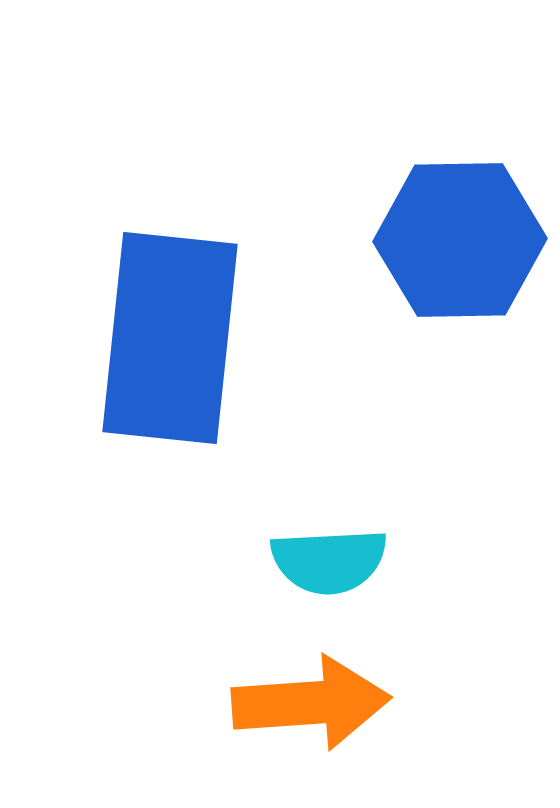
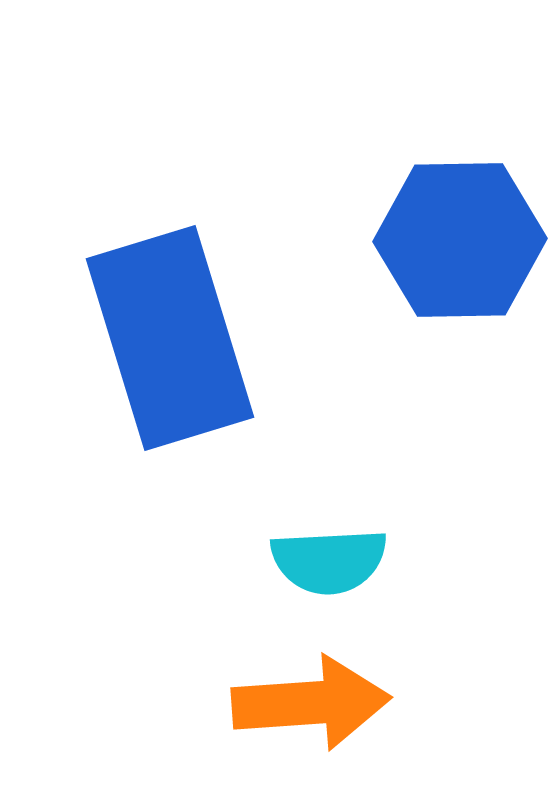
blue rectangle: rotated 23 degrees counterclockwise
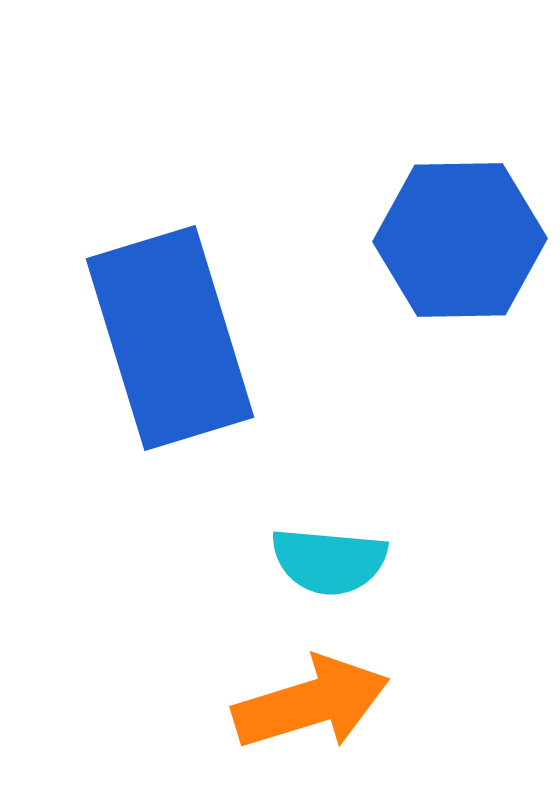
cyan semicircle: rotated 8 degrees clockwise
orange arrow: rotated 13 degrees counterclockwise
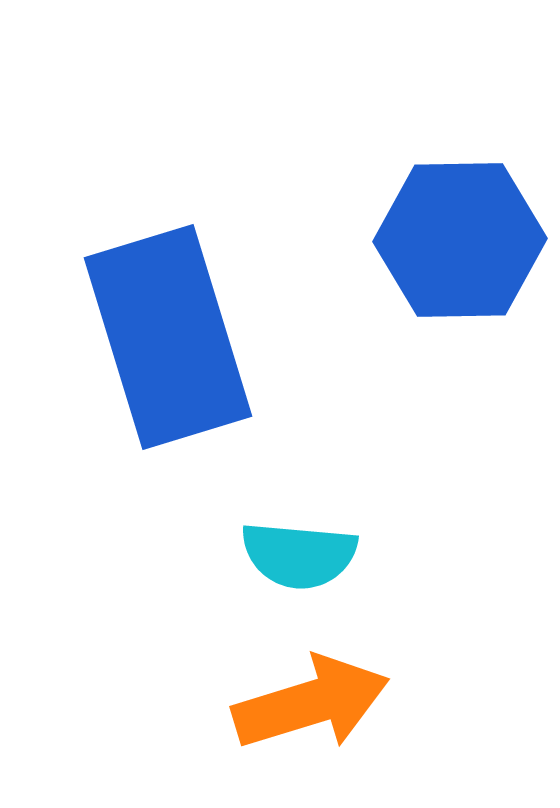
blue rectangle: moved 2 px left, 1 px up
cyan semicircle: moved 30 px left, 6 px up
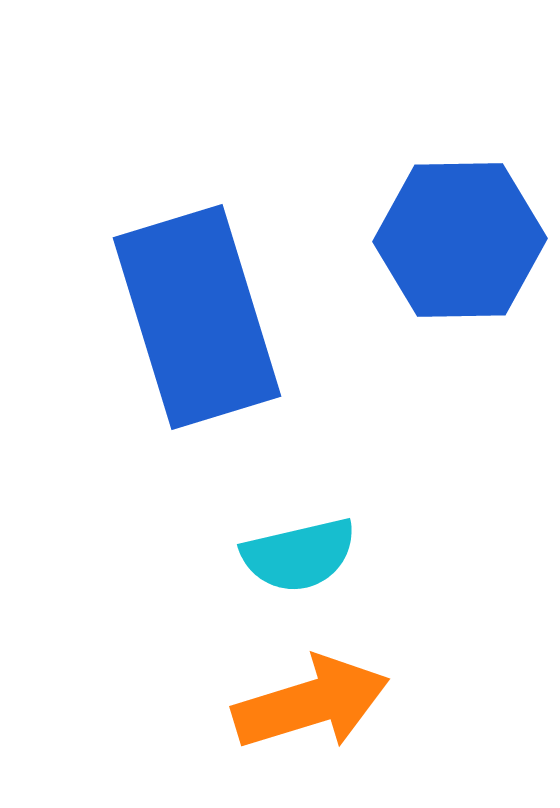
blue rectangle: moved 29 px right, 20 px up
cyan semicircle: rotated 18 degrees counterclockwise
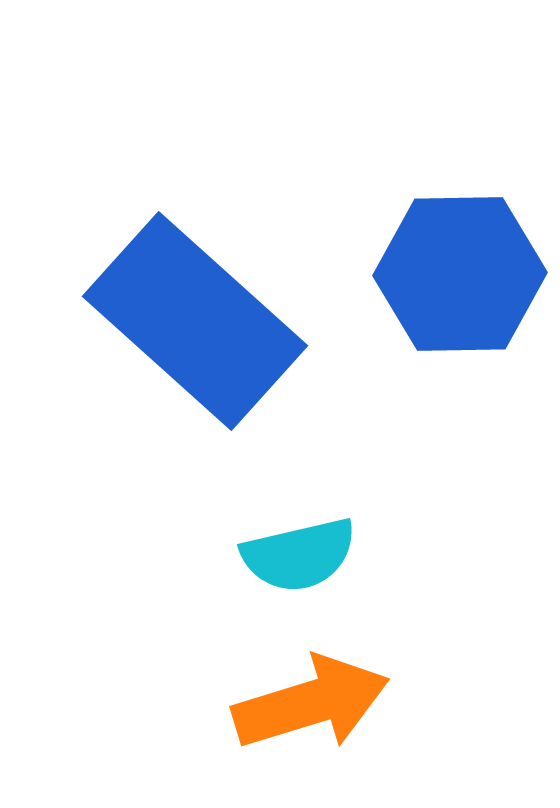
blue hexagon: moved 34 px down
blue rectangle: moved 2 px left, 4 px down; rotated 31 degrees counterclockwise
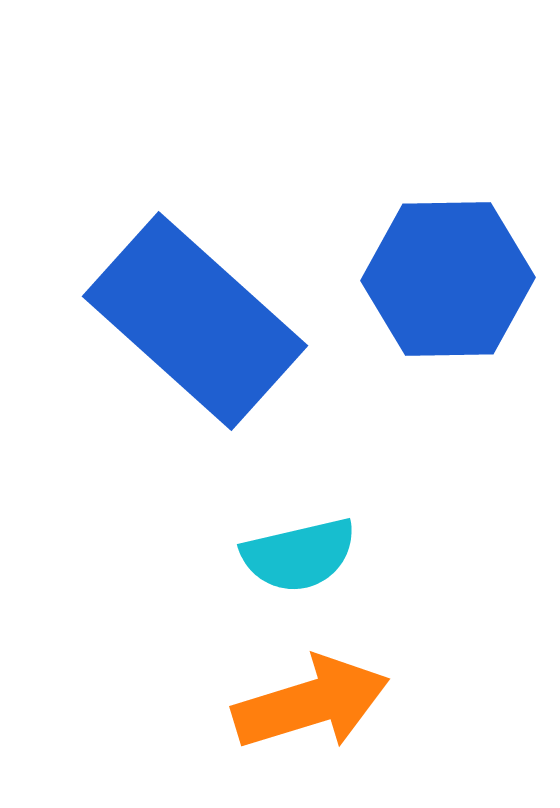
blue hexagon: moved 12 px left, 5 px down
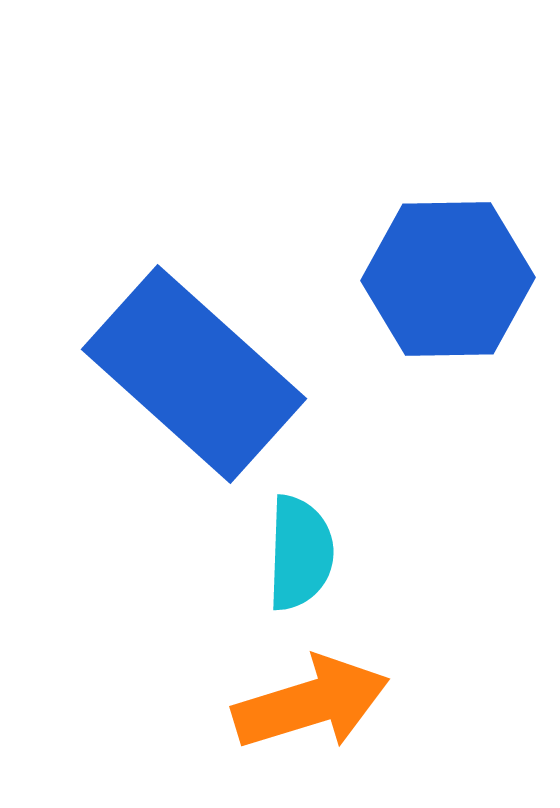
blue rectangle: moved 1 px left, 53 px down
cyan semicircle: moved 1 px right, 2 px up; rotated 75 degrees counterclockwise
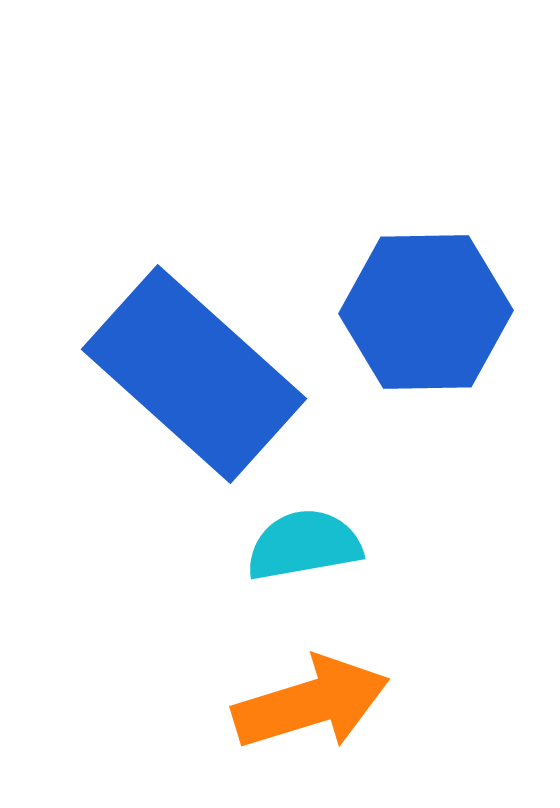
blue hexagon: moved 22 px left, 33 px down
cyan semicircle: moved 4 px right, 8 px up; rotated 102 degrees counterclockwise
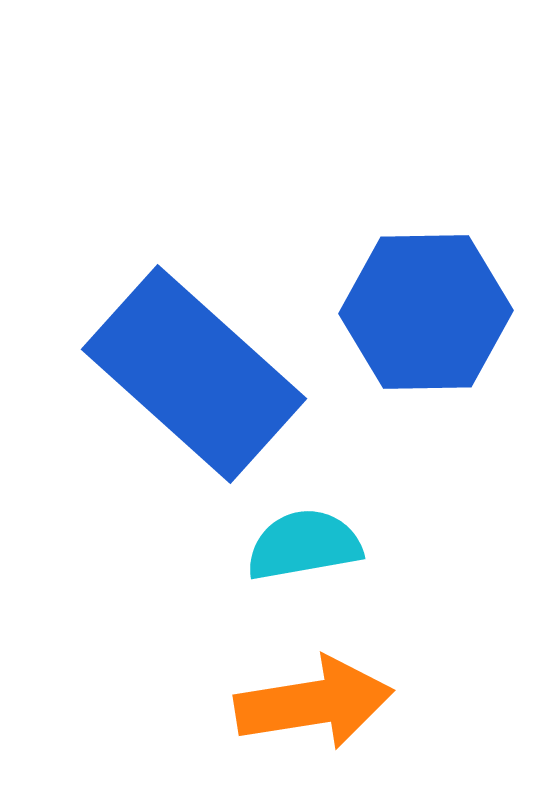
orange arrow: moved 3 px right; rotated 8 degrees clockwise
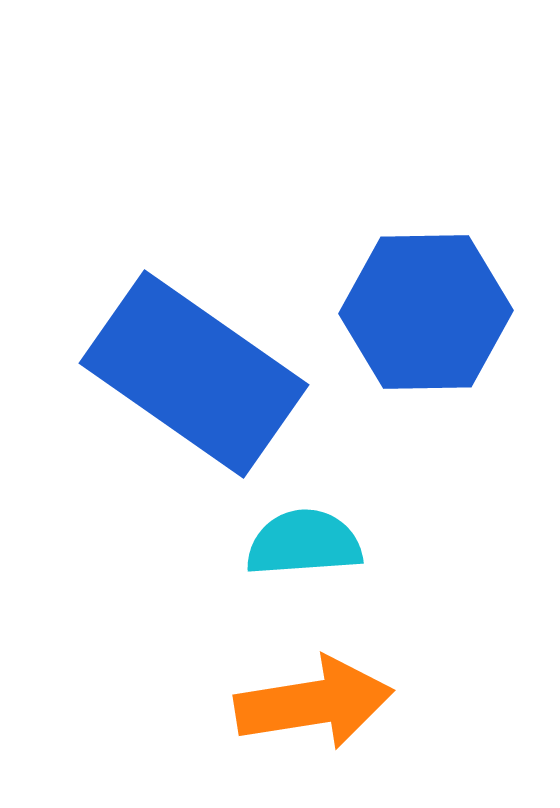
blue rectangle: rotated 7 degrees counterclockwise
cyan semicircle: moved 2 px up; rotated 6 degrees clockwise
